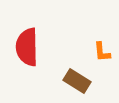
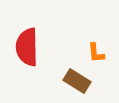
orange L-shape: moved 6 px left, 1 px down
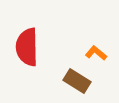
orange L-shape: rotated 135 degrees clockwise
